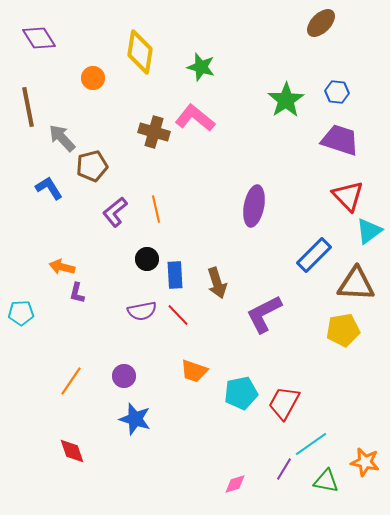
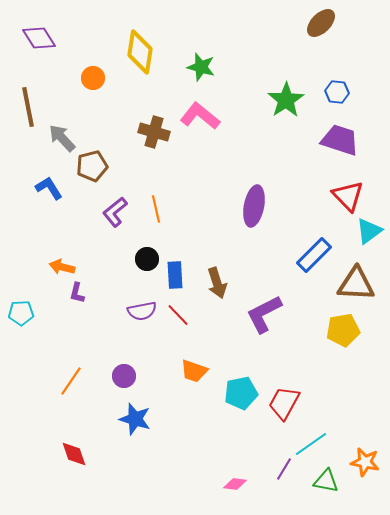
pink L-shape at (195, 118): moved 5 px right, 2 px up
red diamond at (72, 451): moved 2 px right, 3 px down
pink diamond at (235, 484): rotated 25 degrees clockwise
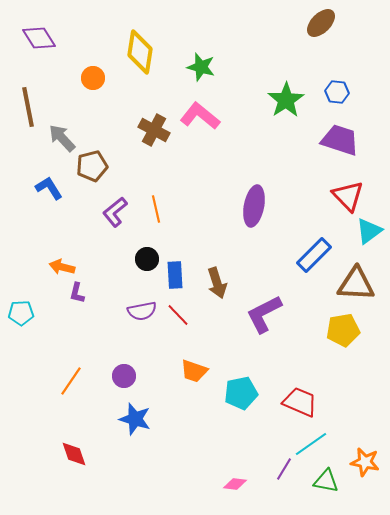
brown cross at (154, 132): moved 2 px up; rotated 12 degrees clockwise
red trapezoid at (284, 403): moved 16 px right, 1 px up; rotated 84 degrees clockwise
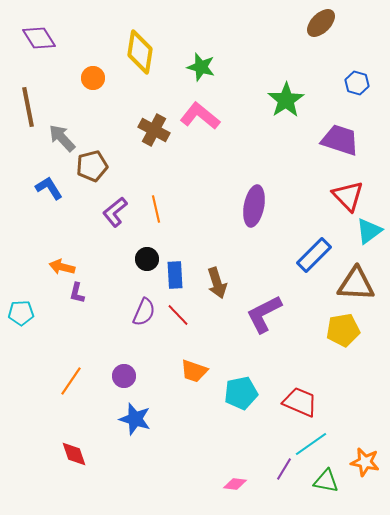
blue hexagon at (337, 92): moved 20 px right, 9 px up; rotated 10 degrees clockwise
purple semicircle at (142, 311): moved 2 px right, 1 px down; rotated 56 degrees counterclockwise
